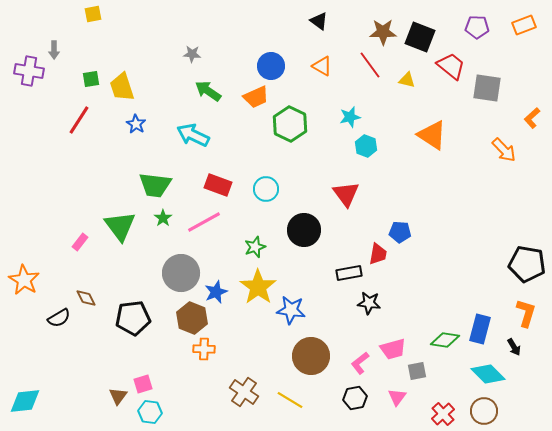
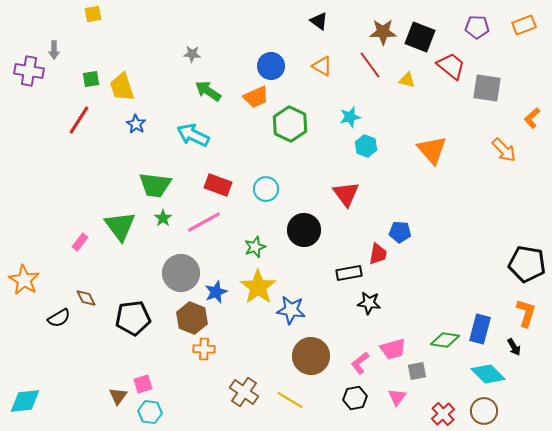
orange triangle at (432, 135): moved 15 px down; rotated 16 degrees clockwise
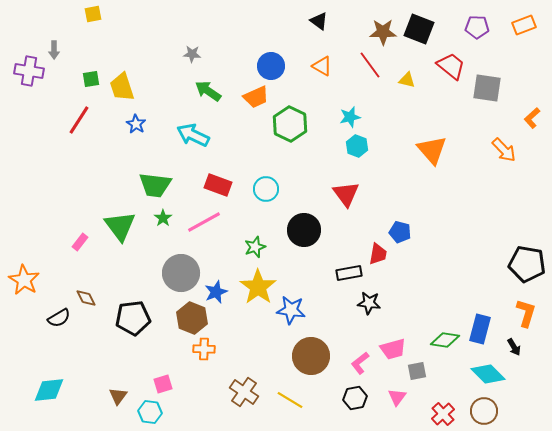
black square at (420, 37): moved 1 px left, 8 px up
cyan hexagon at (366, 146): moved 9 px left
blue pentagon at (400, 232): rotated 10 degrees clockwise
pink square at (143, 384): moved 20 px right
cyan diamond at (25, 401): moved 24 px right, 11 px up
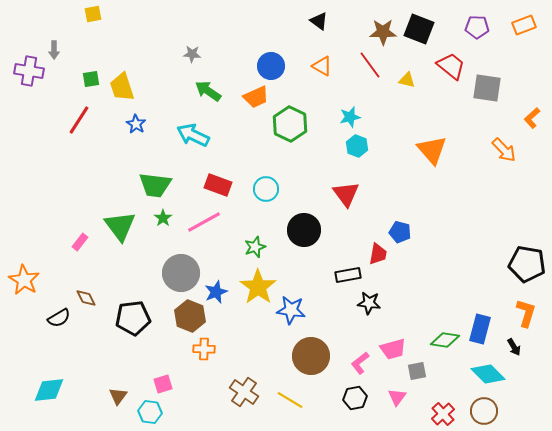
black rectangle at (349, 273): moved 1 px left, 2 px down
brown hexagon at (192, 318): moved 2 px left, 2 px up
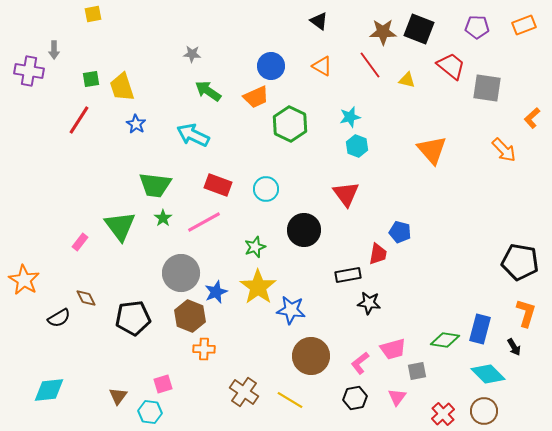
black pentagon at (527, 264): moved 7 px left, 2 px up
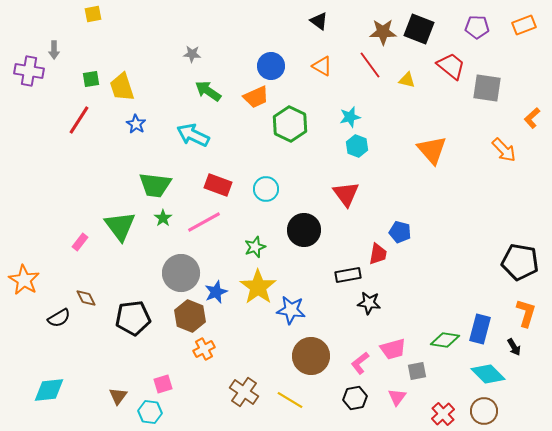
orange cross at (204, 349): rotated 30 degrees counterclockwise
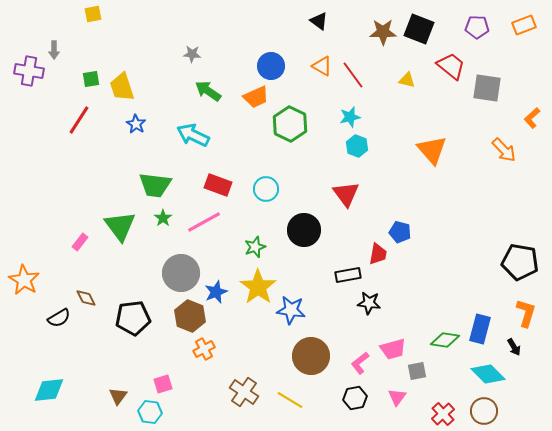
red line at (370, 65): moved 17 px left, 10 px down
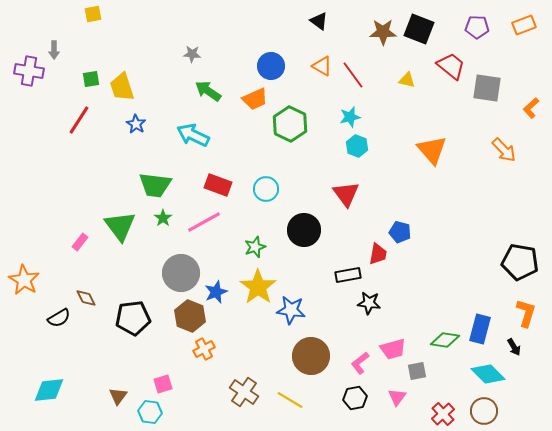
orange trapezoid at (256, 97): moved 1 px left, 2 px down
orange L-shape at (532, 118): moved 1 px left, 10 px up
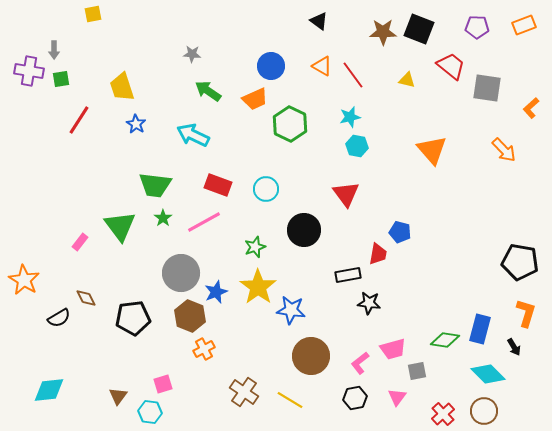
green square at (91, 79): moved 30 px left
cyan hexagon at (357, 146): rotated 10 degrees counterclockwise
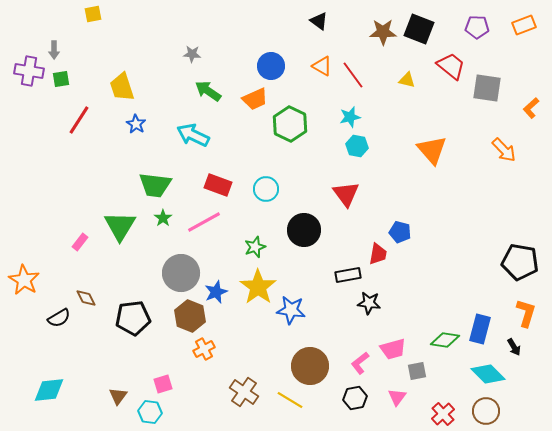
green triangle at (120, 226): rotated 8 degrees clockwise
brown circle at (311, 356): moved 1 px left, 10 px down
brown circle at (484, 411): moved 2 px right
